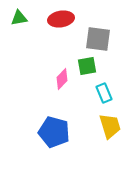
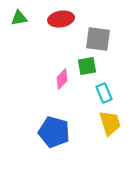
yellow trapezoid: moved 3 px up
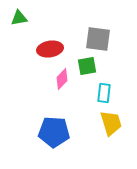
red ellipse: moved 11 px left, 30 px down
cyan rectangle: rotated 30 degrees clockwise
yellow trapezoid: moved 1 px right
blue pentagon: rotated 12 degrees counterclockwise
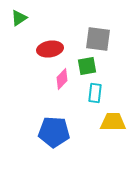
green triangle: rotated 24 degrees counterclockwise
cyan rectangle: moved 9 px left
yellow trapezoid: moved 2 px right, 1 px up; rotated 72 degrees counterclockwise
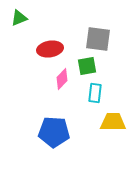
green triangle: rotated 12 degrees clockwise
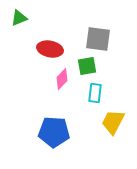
red ellipse: rotated 20 degrees clockwise
yellow trapezoid: rotated 64 degrees counterclockwise
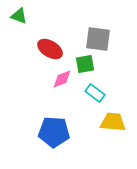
green triangle: moved 2 px up; rotated 42 degrees clockwise
red ellipse: rotated 20 degrees clockwise
green square: moved 2 px left, 2 px up
pink diamond: rotated 25 degrees clockwise
cyan rectangle: rotated 60 degrees counterclockwise
yellow trapezoid: rotated 68 degrees clockwise
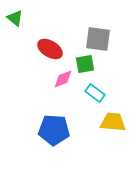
green triangle: moved 4 px left, 2 px down; rotated 18 degrees clockwise
pink diamond: moved 1 px right
blue pentagon: moved 2 px up
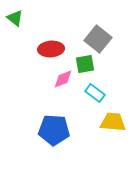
gray square: rotated 32 degrees clockwise
red ellipse: moved 1 px right; rotated 35 degrees counterclockwise
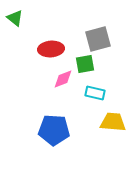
gray square: rotated 36 degrees clockwise
cyan rectangle: rotated 24 degrees counterclockwise
